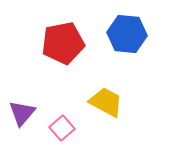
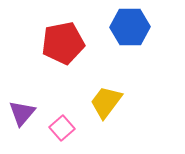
blue hexagon: moved 3 px right, 7 px up; rotated 6 degrees counterclockwise
yellow trapezoid: rotated 81 degrees counterclockwise
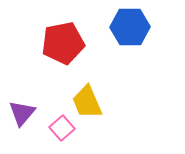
yellow trapezoid: moved 19 px left; rotated 60 degrees counterclockwise
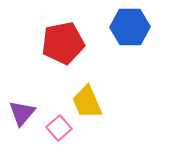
pink square: moved 3 px left
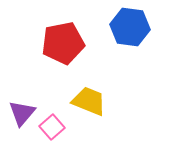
blue hexagon: rotated 9 degrees clockwise
yellow trapezoid: moved 2 px right, 1 px up; rotated 135 degrees clockwise
pink square: moved 7 px left, 1 px up
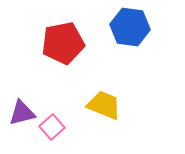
yellow trapezoid: moved 15 px right, 4 px down
purple triangle: rotated 36 degrees clockwise
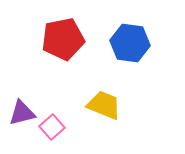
blue hexagon: moved 16 px down
red pentagon: moved 4 px up
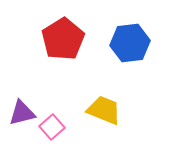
red pentagon: rotated 21 degrees counterclockwise
blue hexagon: rotated 15 degrees counterclockwise
yellow trapezoid: moved 5 px down
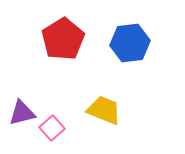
pink square: moved 1 px down
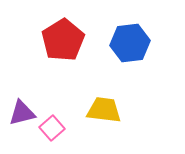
red pentagon: moved 1 px down
yellow trapezoid: rotated 15 degrees counterclockwise
